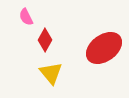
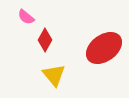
pink semicircle: rotated 24 degrees counterclockwise
yellow triangle: moved 3 px right, 2 px down
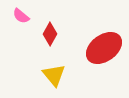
pink semicircle: moved 5 px left, 1 px up
red diamond: moved 5 px right, 6 px up
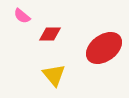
pink semicircle: moved 1 px right
red diamond: rotated 60 degrees clockwise
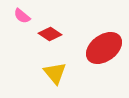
red diamond: rotated 35 degrees clockwise
yellow triangle: moved 1 px right, 2 px up
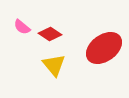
pink semicircle: moved 11 px down
yellow triangle: moved 1 px left, 8 px up
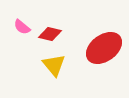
red diamond: rotated 20 degrees counterclockwise
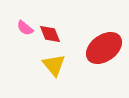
pink semicircle: moved 3 px right, 1 px down
red diamond: rotated 55 degrees clockwise
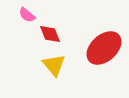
pink semicircle: moved 2 px right, 13 px up
red ellipse: rotated 6 degrees counterclockwise
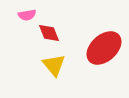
pink semicircle: rotated 48 degrees counterclockwise
red diamond: moved 1 px left, 1 px up
